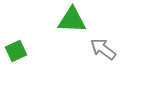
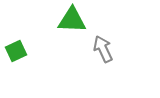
gray arrow: rotated 28 degrees clockwise
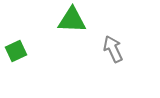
gray arrow: moved 10 px right
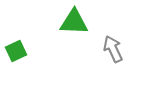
green triangle: moved 2 px right, 2 px down
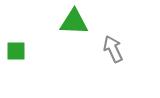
green square: rotated 25 degrees clockwise
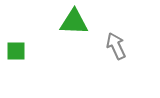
gray arrow: moved 3 px right, 3 px up
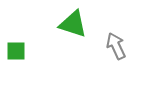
green triangle: moved 1 px left, 2 px down; rotated 16 degrees clockwise
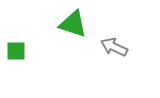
gray arrow: moved 2 px left, 1 px down; rotated 40 degrees counterclockwise
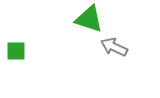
green triangle: moved 16 px right, 5 px up
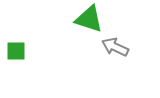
gray arrow: moved 1 px right
